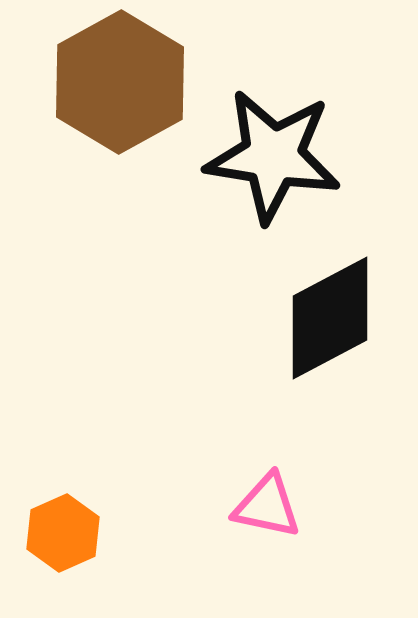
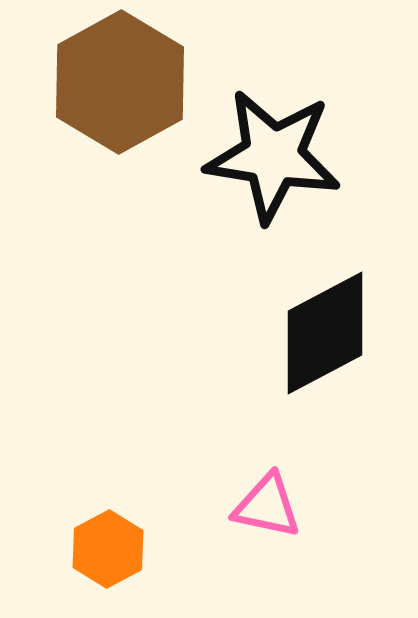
black diamond: moved 5 px left, 15 px down
orange hexagon: moved 45 px right, 16 px down; rotated 4 degrees counterclockwise
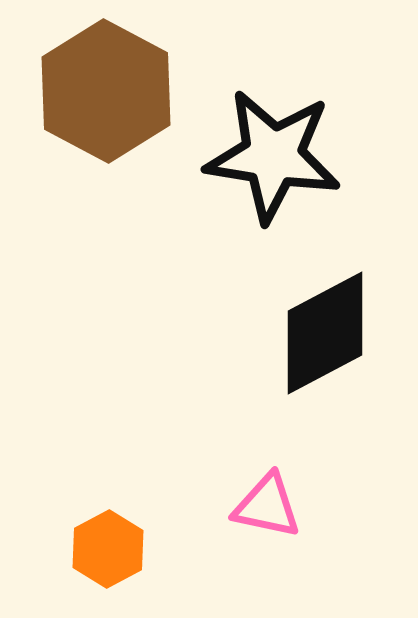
brown hexagon: moved 14 px left, 9 px down; rotated 3 degrees counterclockwise
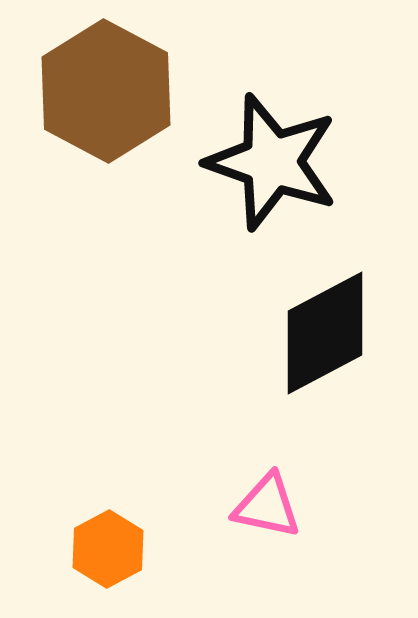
black star: moved 1 px left, 6 px down; rotated 10 degrees clockwise
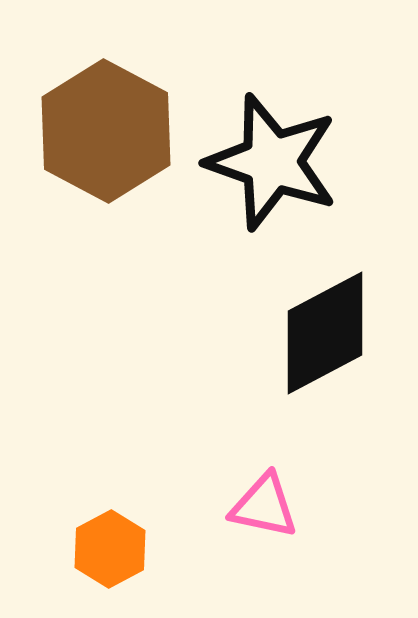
brown hexagon: moved 40 px down
pink triangle: moved 3 px left
orange hexagon: moved 2 px right
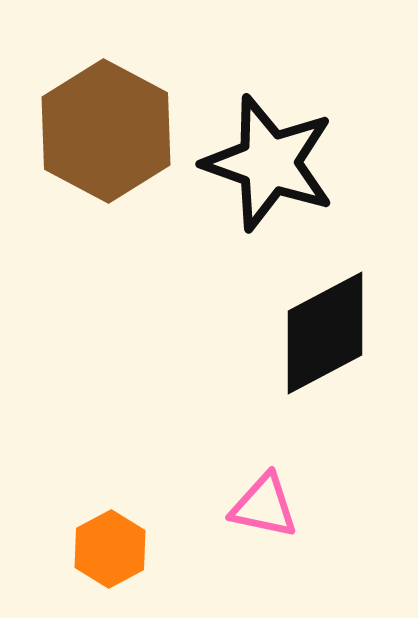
black star: moved 3 px left, 1 px down
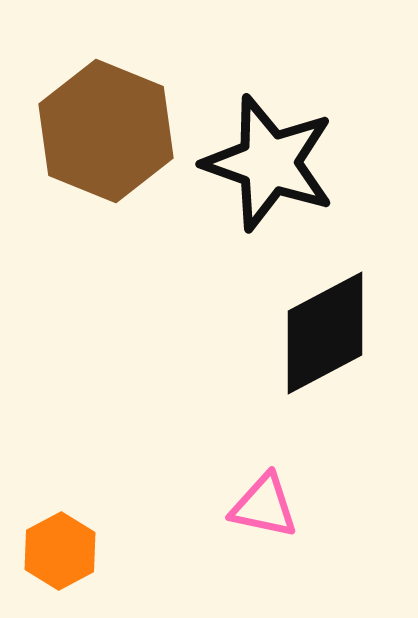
brown hexagon: rotated 6 degrees counterclockwise
orange hexagon: moved 50 px left, 2 px down
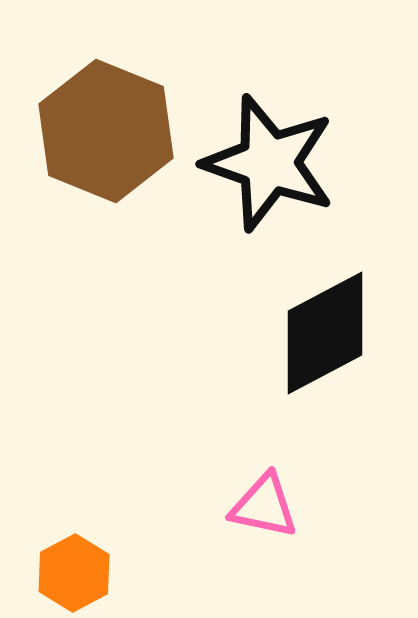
orange hexagon: moved 14 px right, 22 px down
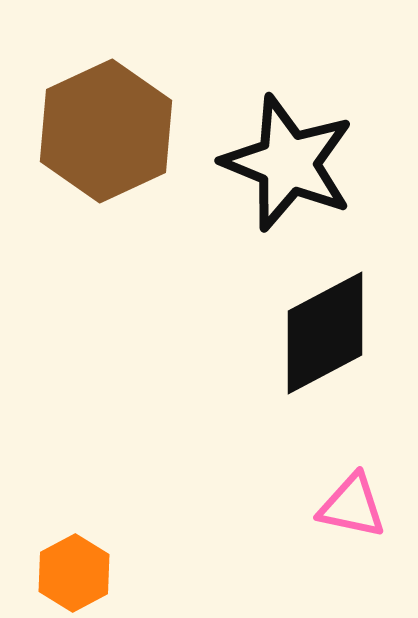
brown hexagon: rotated 13 degrees clockwise
black star: moved 19 px right; rotated 3 degrees clockwise
pink triangle: moved 88 px right
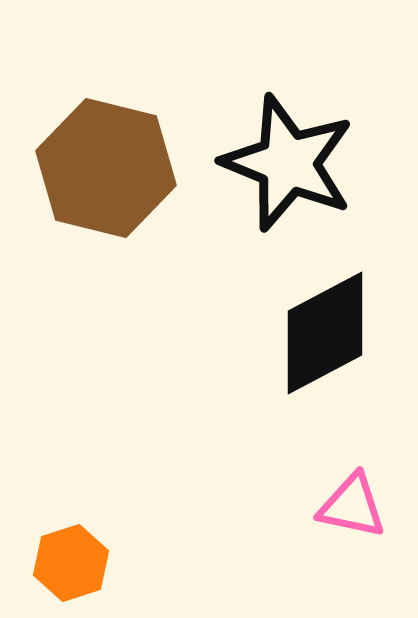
brown hexagon: moved 37 px down; rotated 21 degrees counterclockwise
orange hexagon: moved 3 px left, 10 px up; rotated 10 degrees clockwise
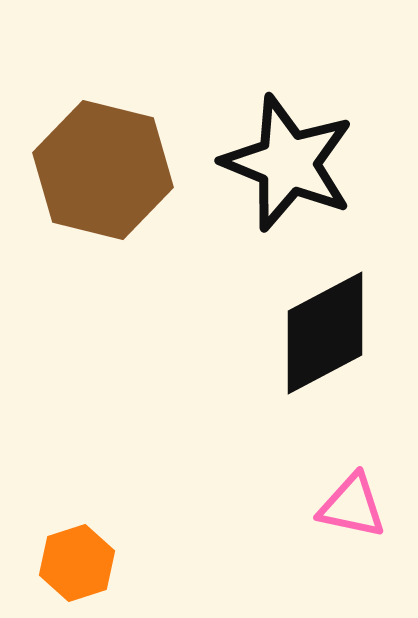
brown hexagon: moved 3 px left, 2 px down
orange hexagon: moved 6 px right
